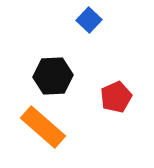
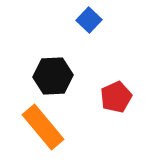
orange rectangle: rotated 9 degrees clockwise
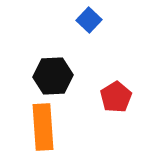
red pentagon: rotated 8 degrees counterclockwise
orange rectangle: rotated 36 degrees clockwise
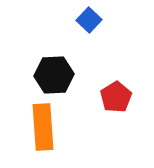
black hexagon: moved 1 px right, 1 px up
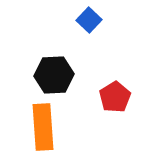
red pentagon: moved 1 px left
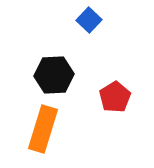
orange rectangle: moved 2 px down; rotated 21 degrees clockwise
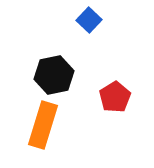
black hexagon: rotated 9 degrees counterclockwise
orange rectangle: moved 4 px up
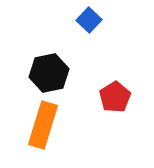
black hexagon: moved 5 px left, 2 px up
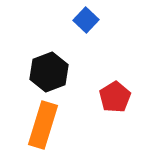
blue square: moved 3 px left
black hexagon: moved 1 px up; rotated 9 degrees counterclockwise
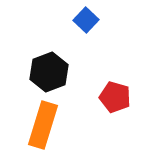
red pentagon: rotated 24 degrees counterclockwise
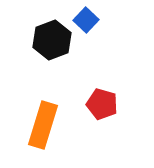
black hexagon: moved 3 px right, 32 px up
red pentagon: moved 13 px left, 7 px down
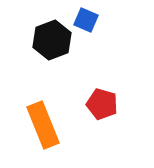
blue square: rotated 20 degrees counterclockwise
orange rectangle: rotated 39 degrees counterclockwise
